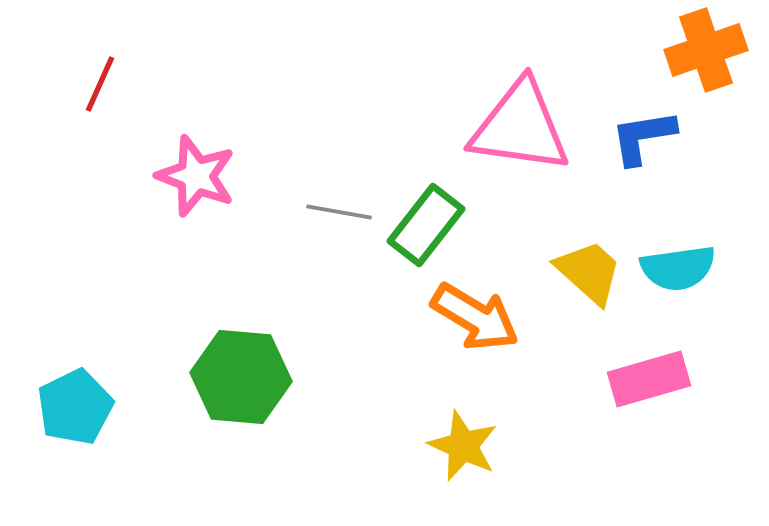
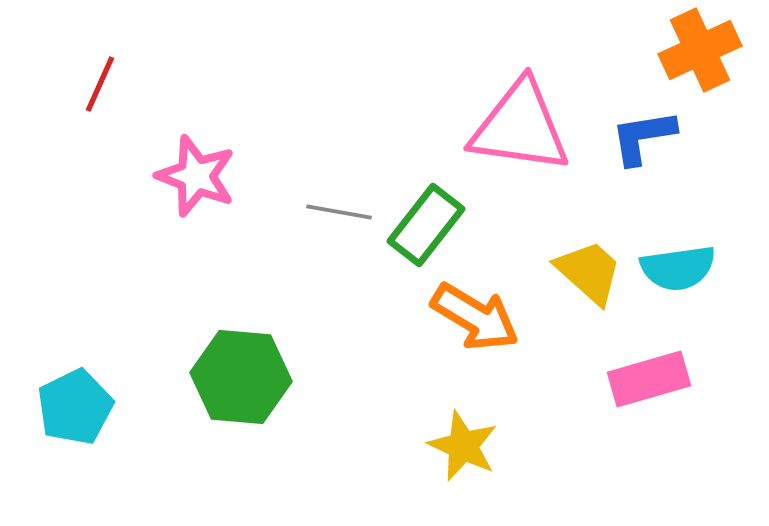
orange cross: moved 6 px left; rotated 6 degrees counterclockwise
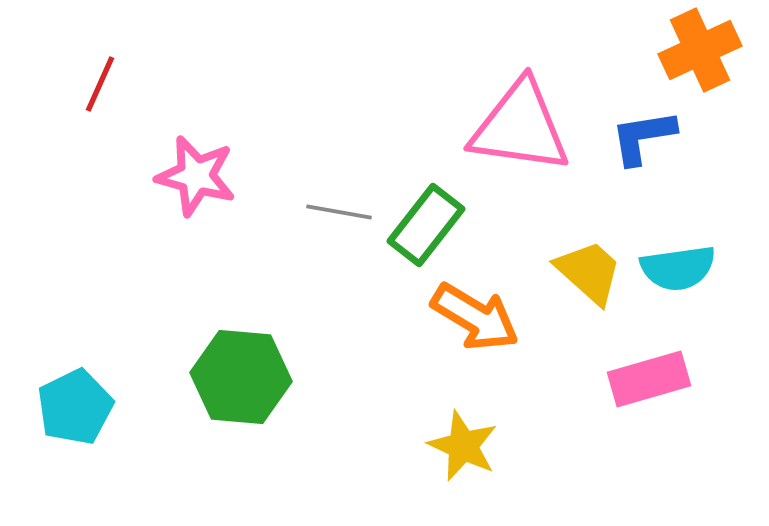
pink star: rotated 6 degrees counterclockwise
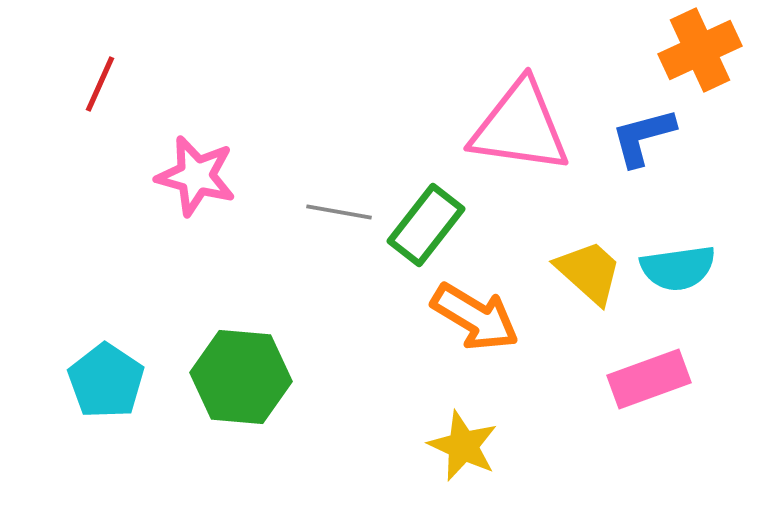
blue L-shape: rotated 6 degrees counterclockwise
pink rectangle: rotated 4 degrees counterclockwise
cyan pentagon: moved 31 px right, 26 px up; rotated 12 degrees counterclockwise
